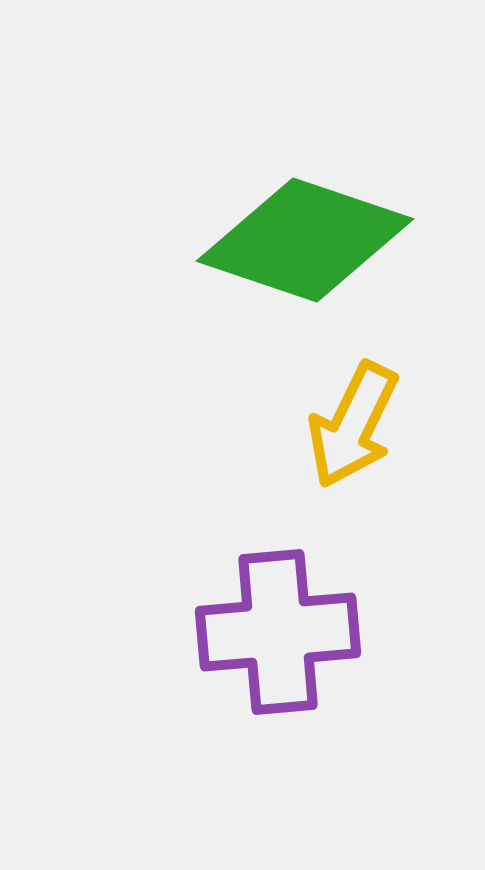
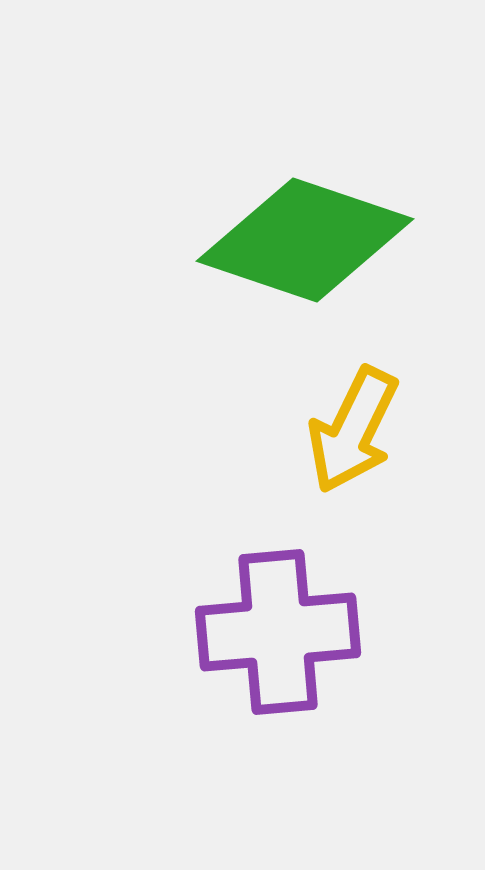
yellow arrow: moved 5 px down
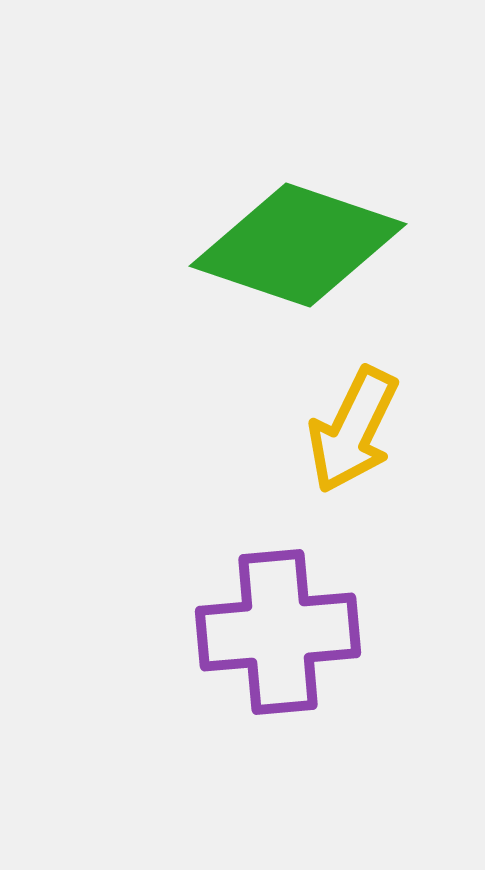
green diamond: moved 7 px left, 5 px down
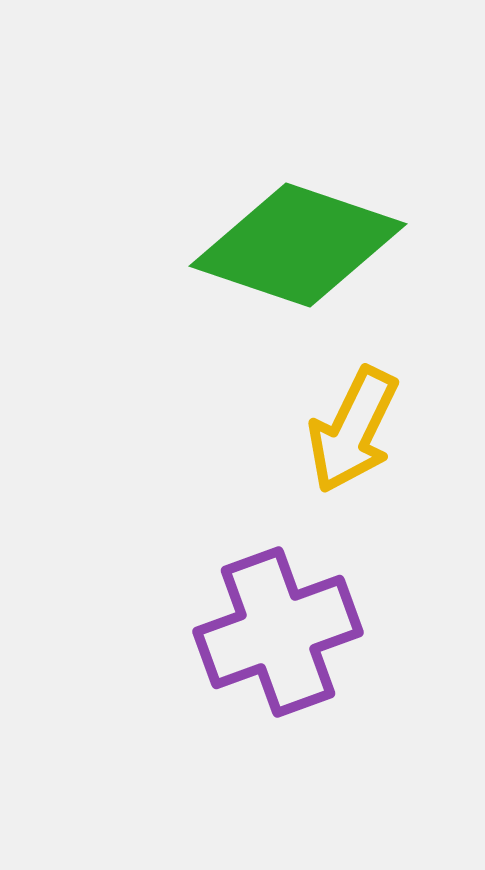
purple cross: rotated 15 degrees counterclockwise
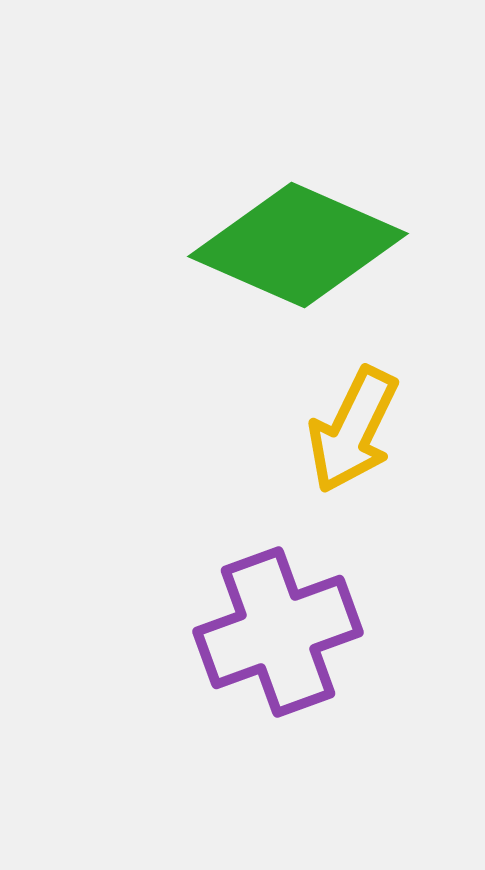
green diamond: rotated 5 degrees clockwise
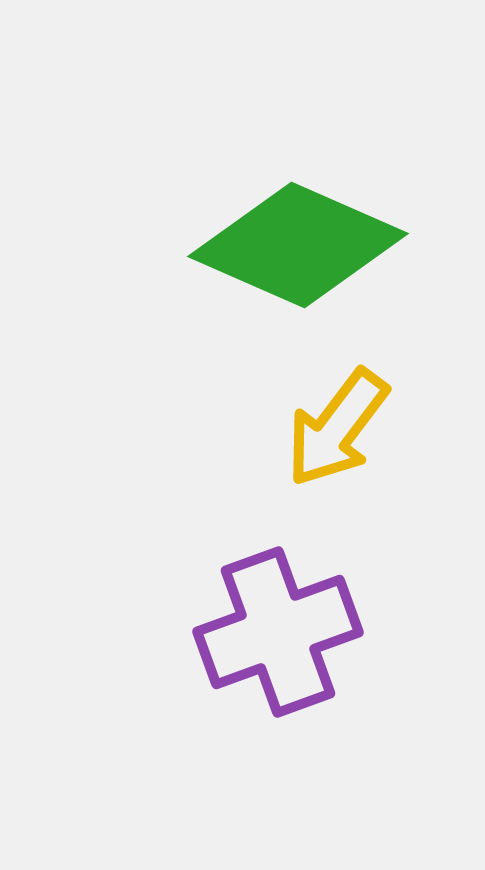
yellow arrow: moved 16 px left, 2 px up; rotated 11 degrees clockwise
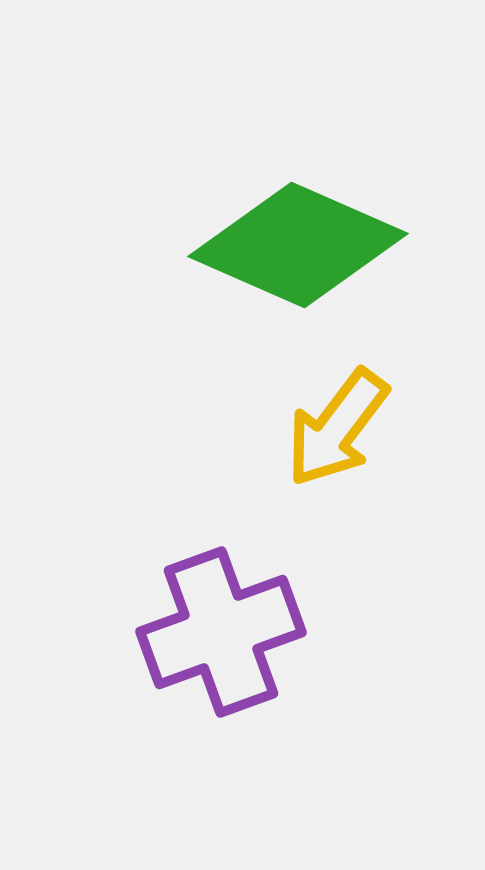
purple cross: moved 57 px left
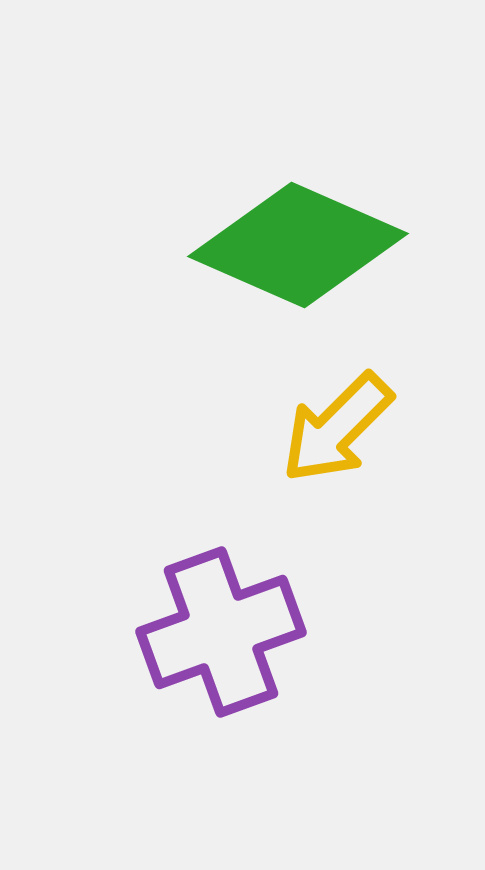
yellow arrow: rotated 8 degrees clockwise
